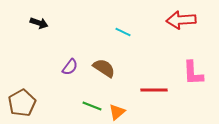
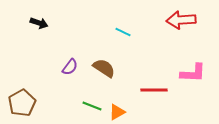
pink L-shape: rotated 84 degrees counterclockwise
orange triangle: rotated 12 degrees clockwise
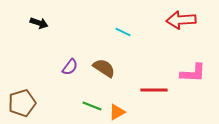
brown pentagon: rotated 12 degrees clockwise
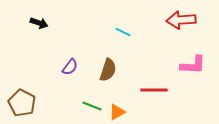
brown semicircle: moved 4 px right, 2 px down; rotated 75 degrees clockwise
pink L-shape: moved 8 px up
brown pentagon: rotated 28 degrees counterclockwise
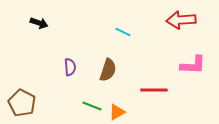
purple semicircle: rotated 42 degrees counterclockwise
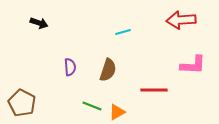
cyan line: rotated 42 degrees counterclockwise
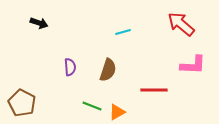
red arrow: moved 4 px down; rotated 44 degrees clockwise
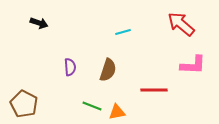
brown pentagon: moved 2 px right, 1 px down
orange triangle: rotated 18 degrees clockwise
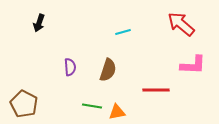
black arrow: rotated 90 degrees clockwise
red line: moved 2 px right
green line: rotated 12 degrees counterclockwise
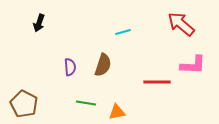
brown semicircle: moved 5 px left, 5 px up
red line: moved 1 px right, 8 px up
green line: moved 6 px left, 3 px up
